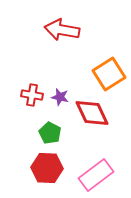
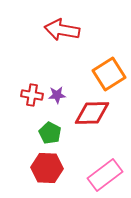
purple star: moved 3 px left, 2 px up; rotated 18 degrees counterclockwise
red diamond: rotated 66 degrees counterclockwise
pink rectangle: moved 9 px right
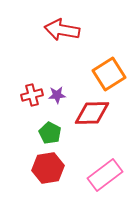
red cross: rotated 25 degrees counterclockwise
red hexagon: moved 1 px right; rotated 12 degrees counterclockwise
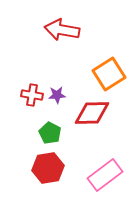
red cross: rotated 25 degrees clockwise
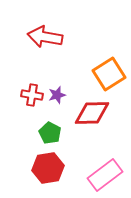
red arrow: moved 17 px left, 7 px down
purple star: rotated 12 degrees counterclockwise
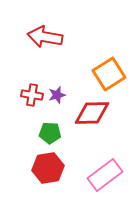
green pentagon: rotated 25 degrees counterclockwise
